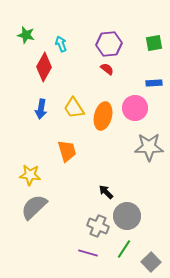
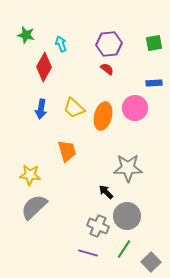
yellow trapezoid: rotated 15 degrees counterclockwise
gray star: moved 21 px left, 21 px down
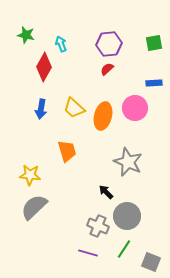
red semicircle: rotated 80 degrees counterclockwise
gray star: moved 6 px up; rotated 24 degrees clockwise
gray square: rotated 24 degrees counterclockwise
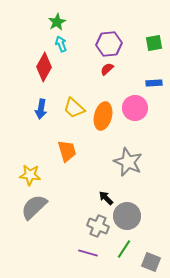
green star: moved 31 px right, 13 px up; rotated 30 degrees clockwise
black arrow: moved 6 px down
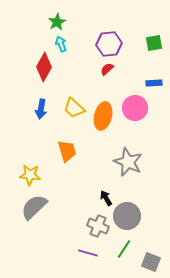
black arrow: rotated 14 degrees clockwise
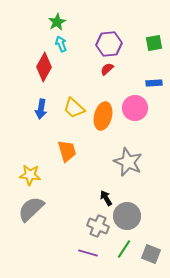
gray semicircle: moved 3 px left, 2 px down
gray square: moved 8 px up
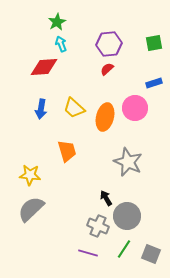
red diamond: rotated 56 degrees clockwise
blue rectangle: rotated 14 degrees counterclockwise
orange ellipse: moved 2 px right, 1 px down
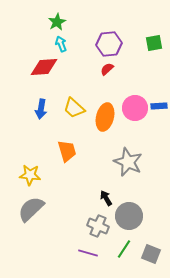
blue rectangle: moved 5 px right, 23 px down; rotated 14 degrees clockwise
gray circle: moved 2 px right
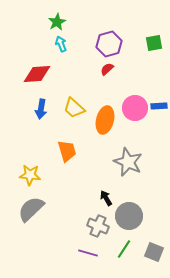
purple hexagon: rotated 10 degrees counterclockwise
red diamond: moved 7 px left, 7 px down
orange ellipse: moved 3 px down
gray square: moved 3 px right, 2 px up
